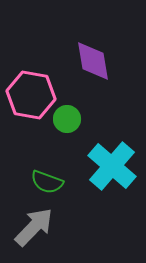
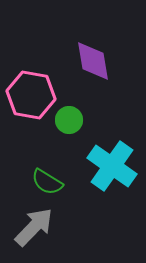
green circle: moved 2 px right, 1 px down
cyan cross: rotated 6 degrees counterclockwise
green semicircle: rotated 12 degrees clockwise
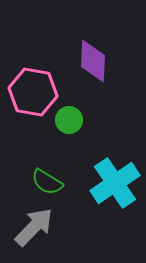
purple diamond: rotated 12 degrees clockwise
pink hexagon: moved 2 px right, 3 px up
cyan cross: moved 3 px right, 17 px down; rotated 21 degrees clockwise
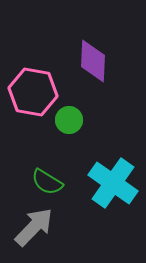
cyan cross: moved 2 px left; rotated 21 degrees counterclockwise
